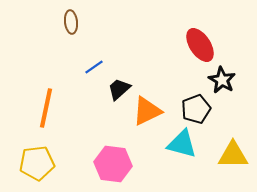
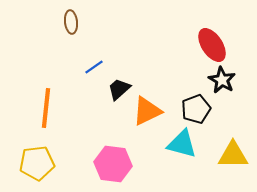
red ellipse: moved 12 px right
orange line: rotated 6 degrees counterclockwise
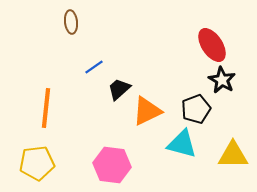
pink hexagon: moved 1 px left, 1 px down
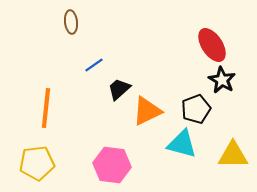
blue line: moved 2 px up
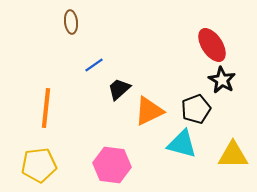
orange triangle: moved 2 px right
yellow pentagon: moved 2 px right, 2 px down
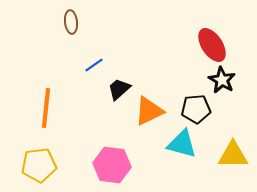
black pentagon: rotated 16 degrees clockwise
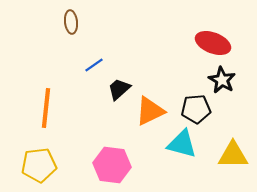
red ellipse: moved 1 px right, 2 px up; rotated 36 degrees counterclockwise
orange triangle: moved 1 px right
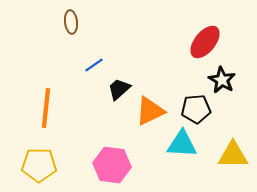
red ellipse: moved 8 px left, 1 px up; rotated 72 degrees counterclockwise
cyan triangle: rotated 12 degrees counterclockwise
yellow pentagon: rotated 8 degrees clockwise
